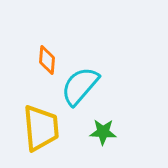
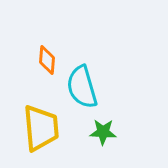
cyan semicircle: moved 2 px right, 1 px down; rotated 57 degrees counterclockwise
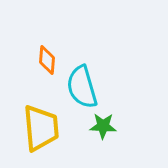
green star: moved 6 px up
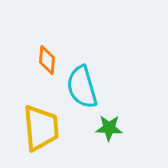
green star: moved 6 px right, 2 px down
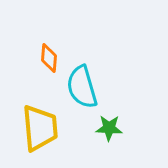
orange diamond: moved 2 px right, 2 px up
yellow trapezoid: moved 1 px left
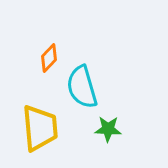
orange diamond: rotated 40 degrees clockwise
green star: moved 1 px left, 1 px down
